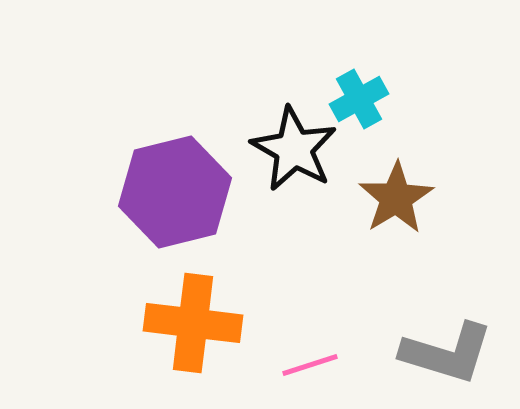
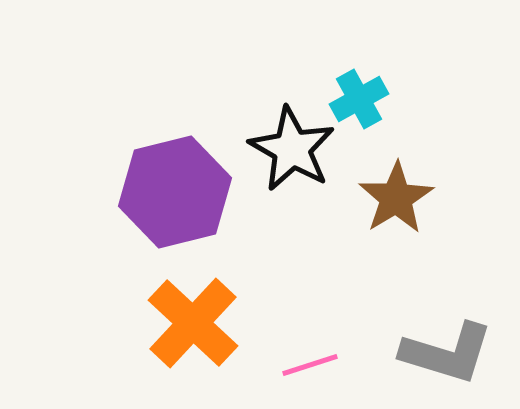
black star: moved 2 px left
orange cross: rotated 36 degrees clockwise
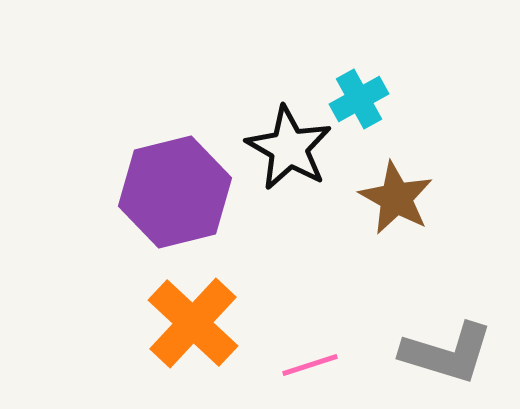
black star: moved 3 px left, 1 px up
brown star: rotated 12 degrees counterclockwise
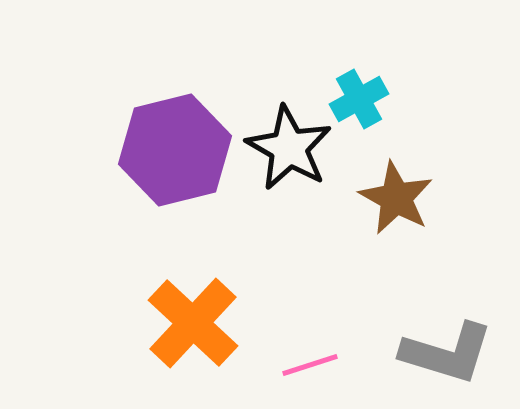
purple hexagon: moved 42 px up
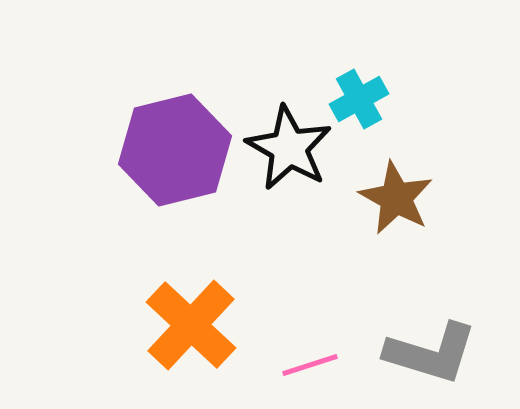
orange cross: moved 2 px left, 2 px down
gray L-shape: moved 16 px left
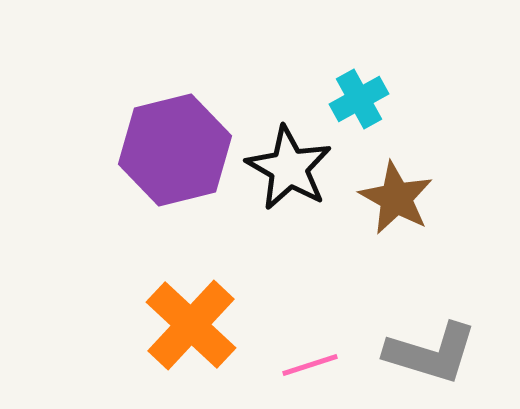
black star: moved 20 px down
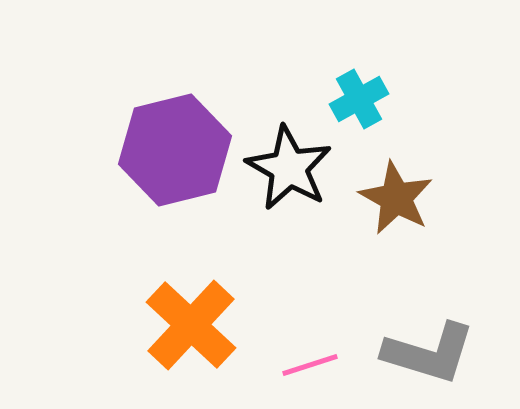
gray L-shape: moved 2 px left
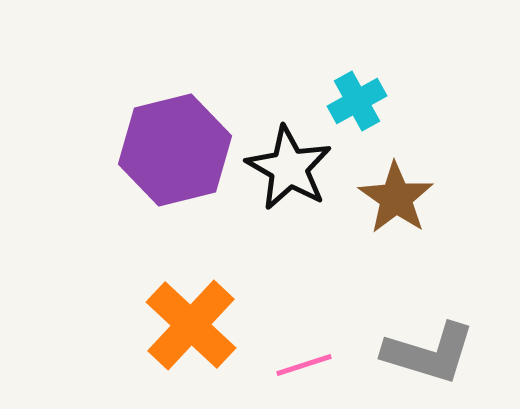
cyan cross: moved 2 px left, 2 px down
brown star: rotated 6 degrees clockwise
pink line: moved 6 px left
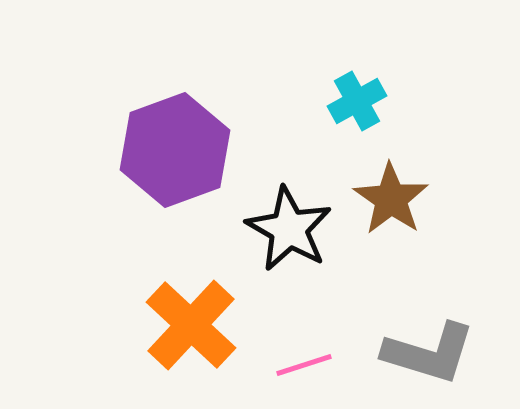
purple hexagon: rotated 6 degrees counterclockwise
black star: moved 61 px down
brown star: moved 5 px left, 1 px down
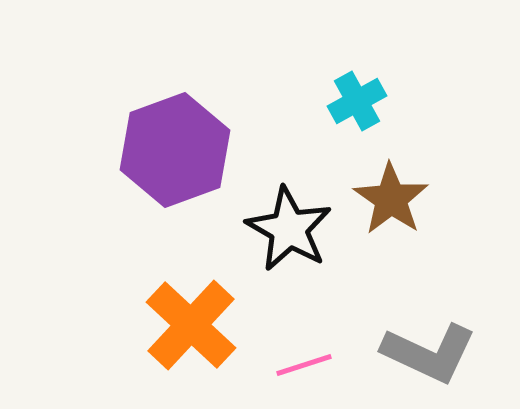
gray L-shape: rotated 8 degrees clockwise
